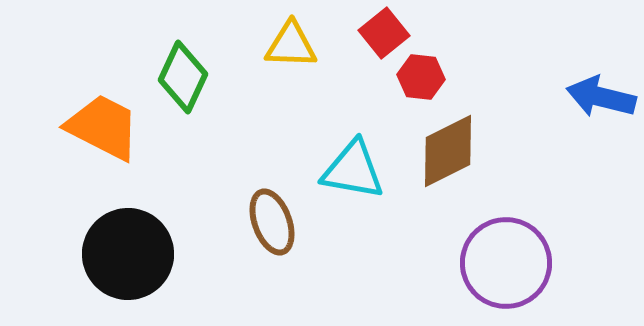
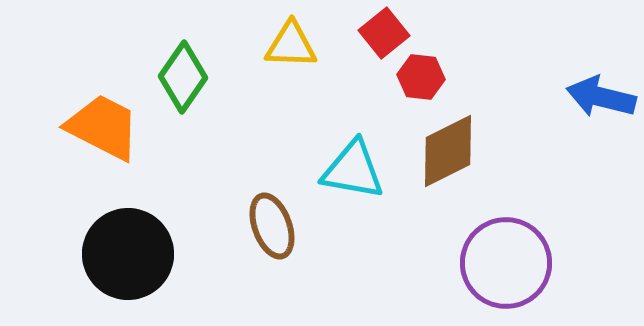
green diamond: rotated 10 degrees clockwise
brown ellipse: moved 4 px down
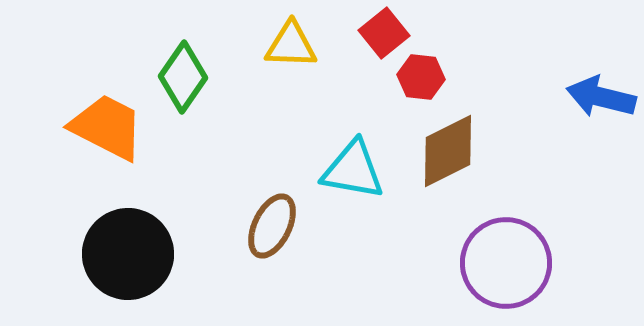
orange trapezoid: moved 4 px right
brown ellipse: rotated 46 degrees clockwise
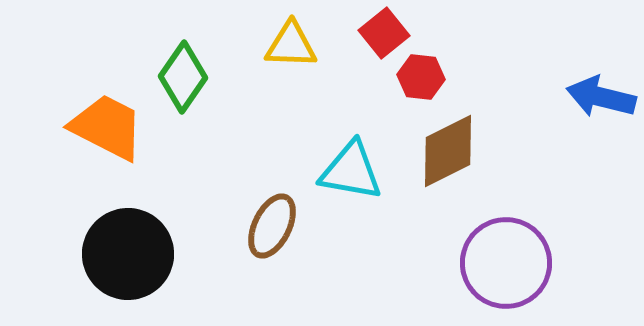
cyan triangle: moved 2 px left, 1 px down
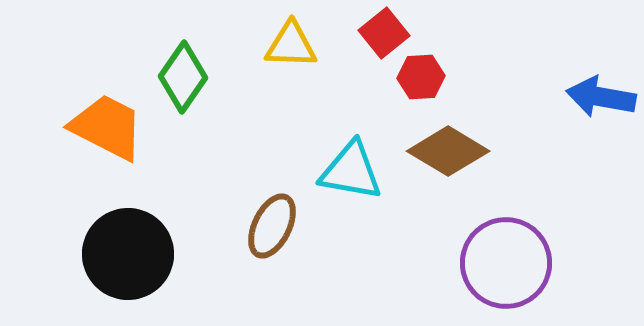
red hexagon: rotated 9 degrees counterclockwise
blue arrow: rotated 4 degrees counterclockwise
brown diamond: rotated 58 degrees clockwise
